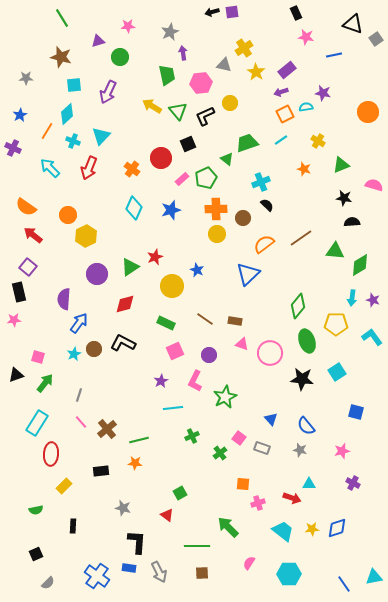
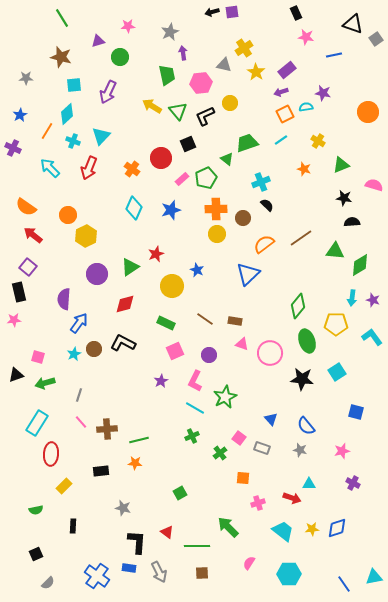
red star at (155, 257): moved 1 px right, 3 px up
green arrow at (45, 383): rotated 144 degrees counterclockwise
cyan line at (173, 408): moved 22 px right; rotated 36 degrees clockwise
brown cross at (107, 429): rotated 36 degrees clockwise
orange square at (243, 484): moved 6 px up
red triangle at (167, 515): moved 17 px down
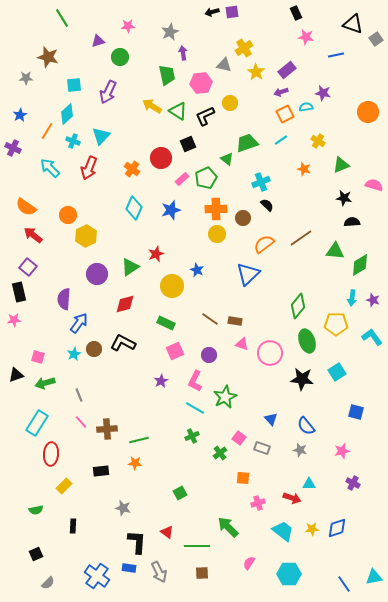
blue line at (334, 55): moved 2 px right
brown star at (61, 57): moved 13 px left
green triangle at (178, 111): rotated 18 degrees counterclockwise
brown line at (205, 319): moved 5 px right
gray line at (79, 395): rotated 40 degrees counterclockwise
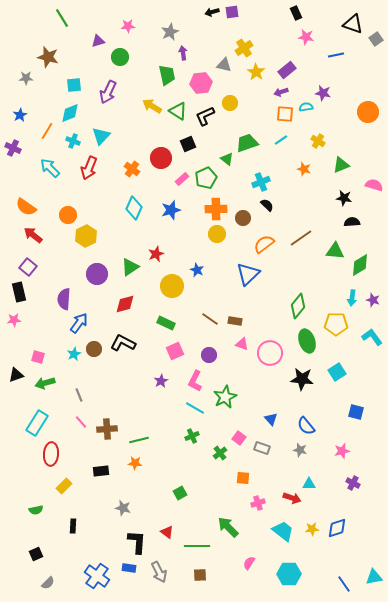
cyan diamond at (67, 114): moved 3 px right, 1 px up; rotated 20 degrees clockwise
orange square at (285, 114): rotated 30 degrees clockwise
brown square at (202, 573): moved 2 px left, 2 px down
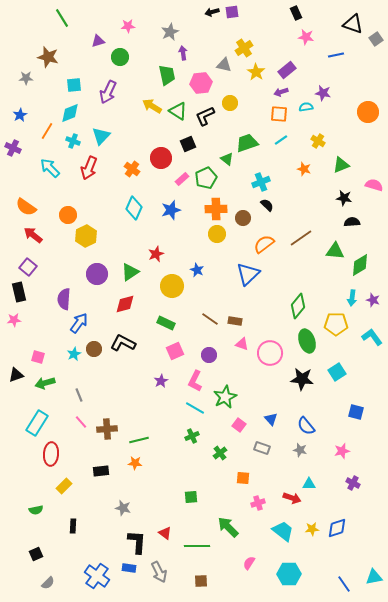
orange square at (285, 114): moved 6 px left
green triangle at (130, 267): moved 5 px down
pink square at (239, 438): moved 13 px up
green square at (180, 493): moved 11 px right, 4 px down; rotated 24 degrees clockwise
red triangle at (167, 532): moved 2 px left, 1 px down
brown square at (200, 575): moved 1 px right, 6 px down
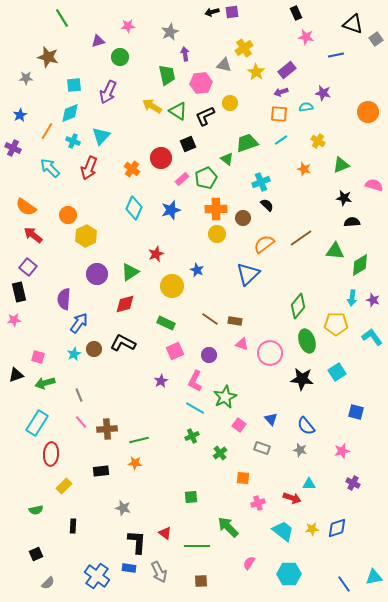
purple arrow at (183, 53): moved 2 px right, 1 px down
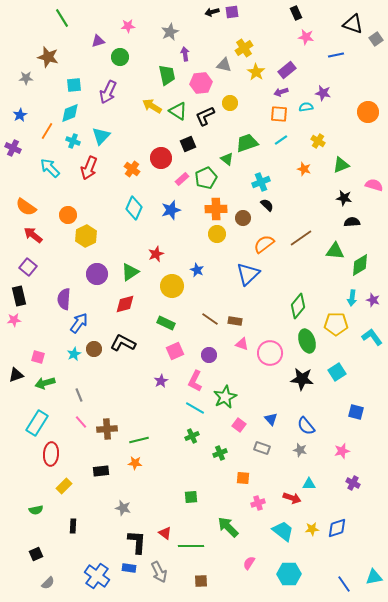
black rectangle at (19, 292): moved 4 px down
green cross at (220, 453): rotated 16 degrees clockwise
green line at (197, 546): moved 6 px left
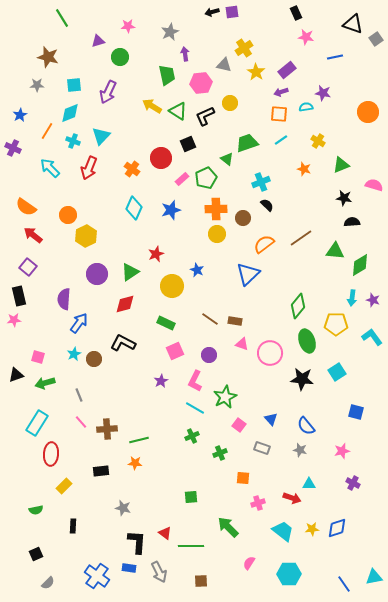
blue line at (336, 55): moved 1 px left, 2 px down
gray star at (26, 78): moved 11 px right, 7 px down
brown circle at (94, 349): moved 10 px down
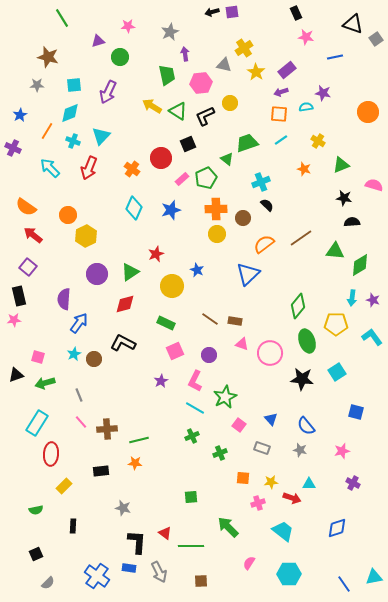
yellow star at (312, 529): moved 41 px left, 47 px up
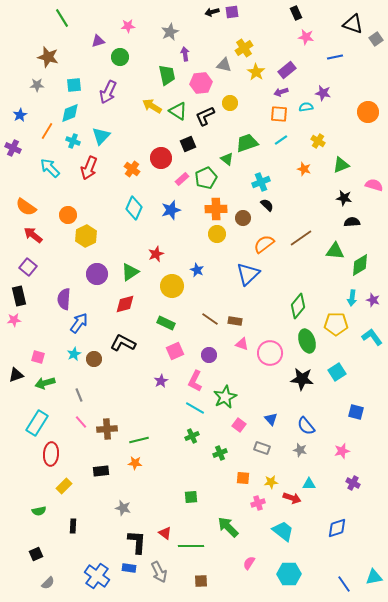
green semicircle at (36, 510): moved 3 px right, 1 px down
